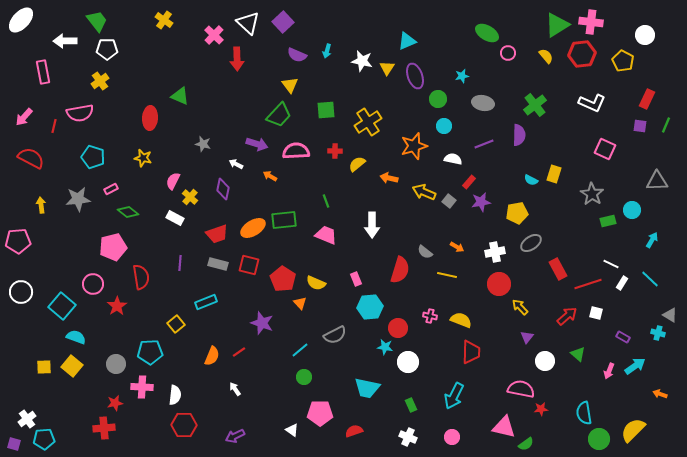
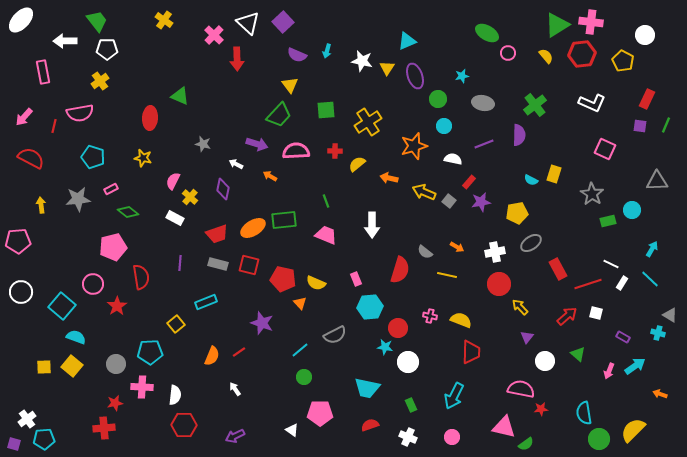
cyan arrow at (652, 240): moved 9 px down
red pentagon at (283, 279): rotated 20 degrees counterclockwise
red semicircle at (354, 431): moved 16 px right, 6 px up
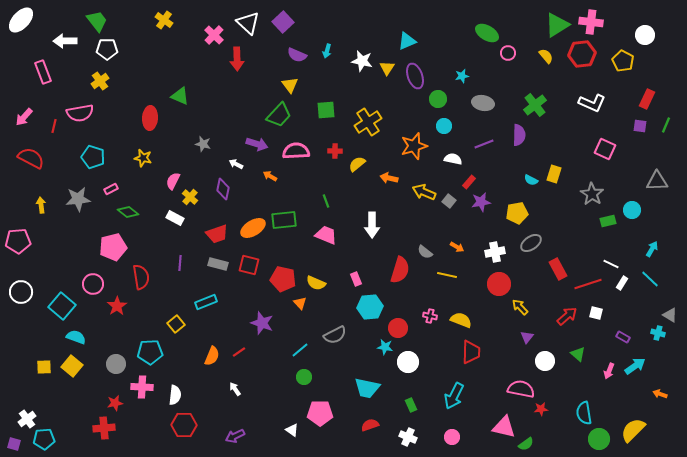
pink rectangle at (43, 72): rotated 10 degrees counterclockwise
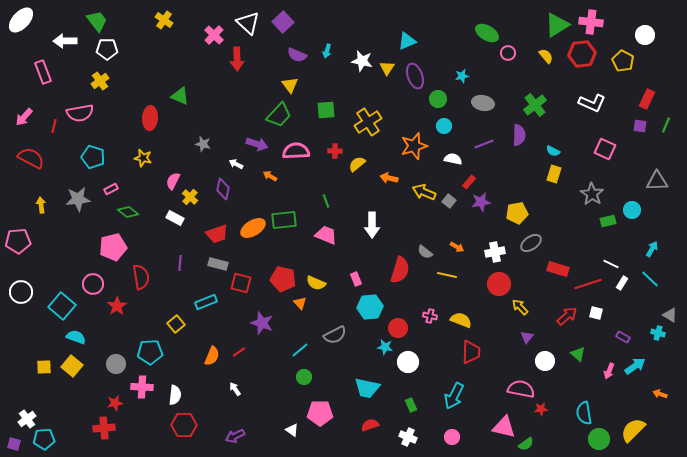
cyan semicircle at (531, 180): moved 22 px right, 29 px up
red square at (249, 265): moved 8 px left, 18 px down
red rectangle at (558, 269): rotated 45 degrees counterclockwise
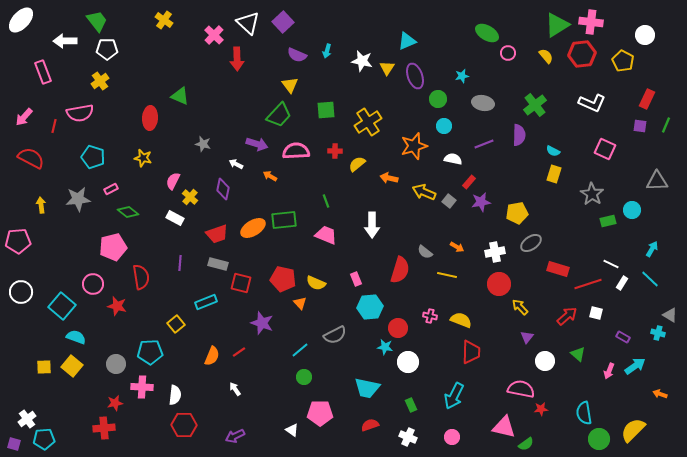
red star at (117, 306): rotated 24 degrees counterclockwise
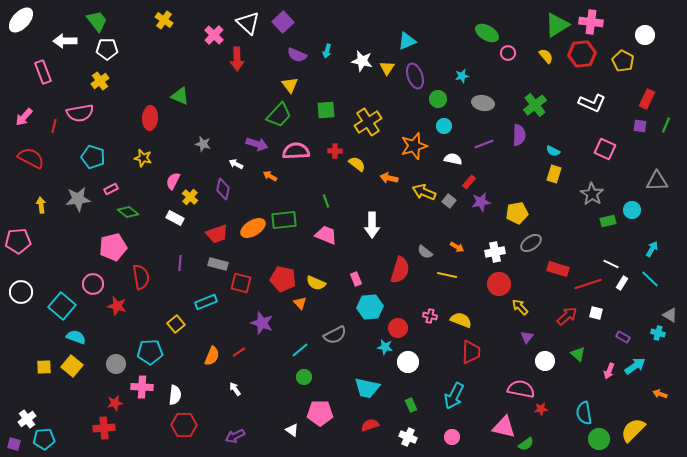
yellow semicircle at (357, 164): rotated 78 degrees clockwise
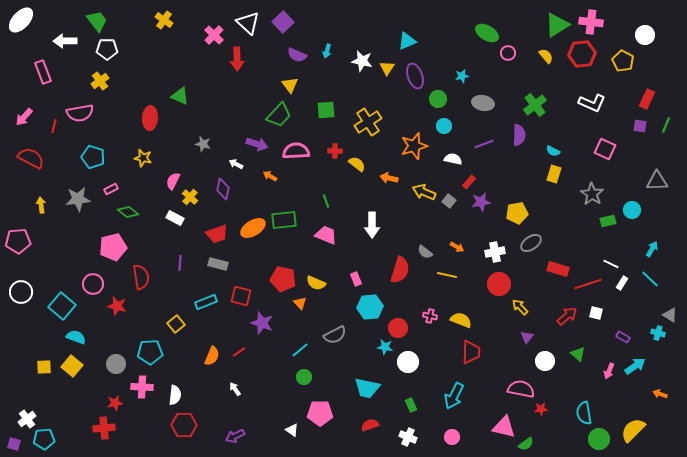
red square at (241, 283): moved 13 px down
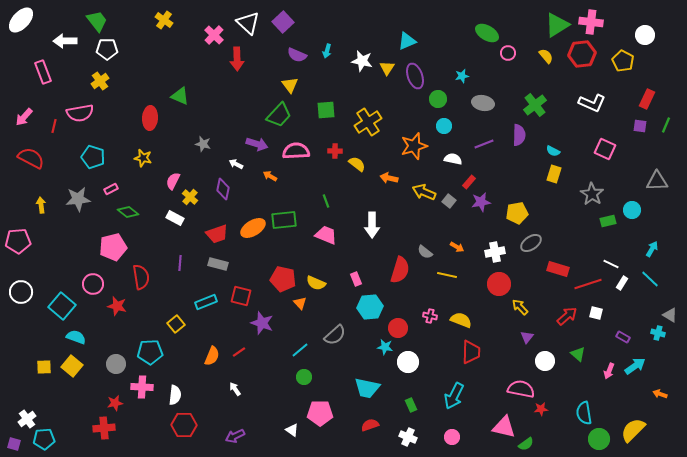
gray semicircle at (335, 335): rotated 15 degrees counterclockwise
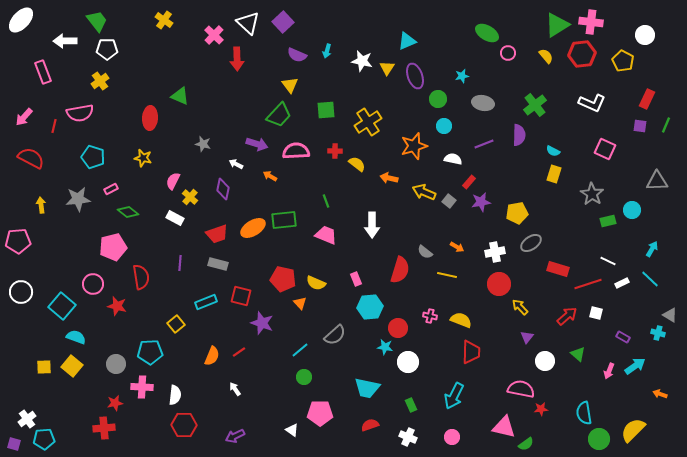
white line at (611, 264): moved 3 px left, 3 px up
white rectangle at (622, 283): rotated 32 degrees clockwise
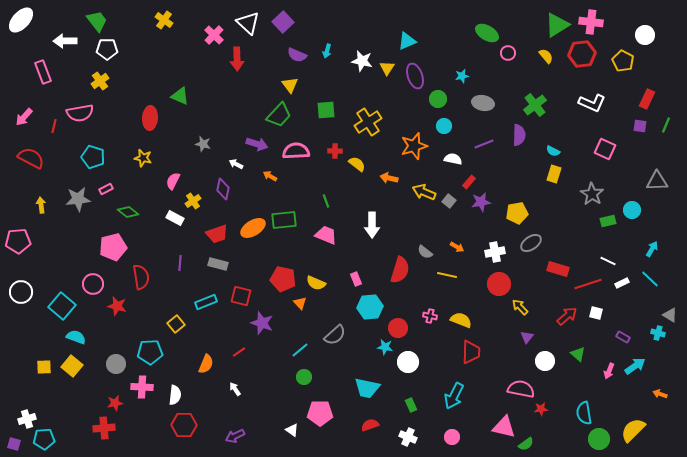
pink rectangle at (111, 189): moved 5 px left
yellow cross at (190, 197): moved 3 px right, 4 px down; rotated 14 degrees clockwise
orange semicircle at (212, 356): moved 6 px left, 8 px down
white cross at (27, 419): rotated 18 degrees clockwise
